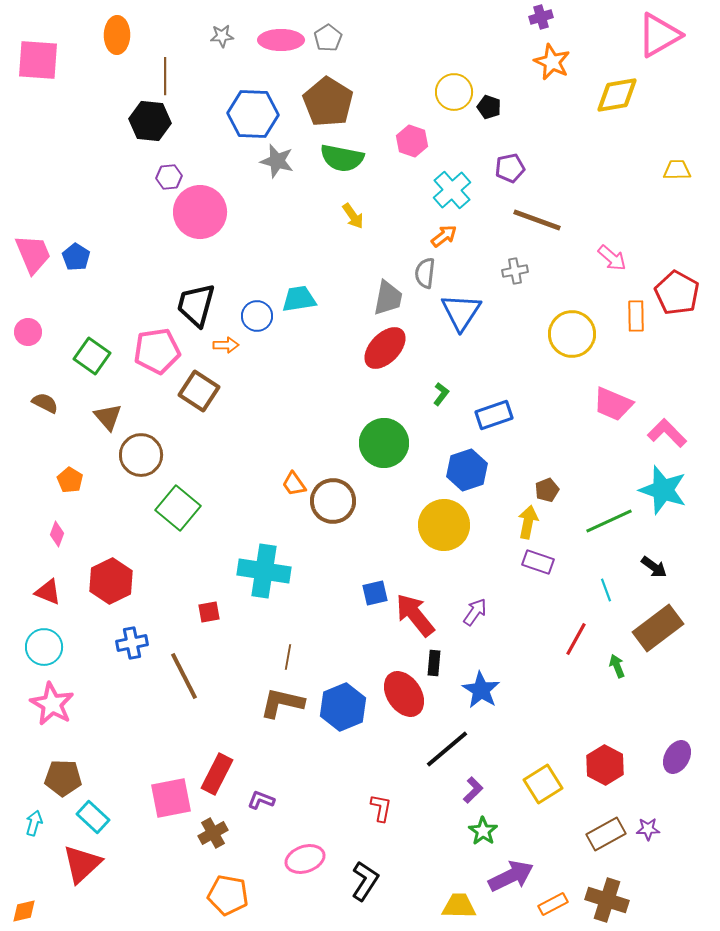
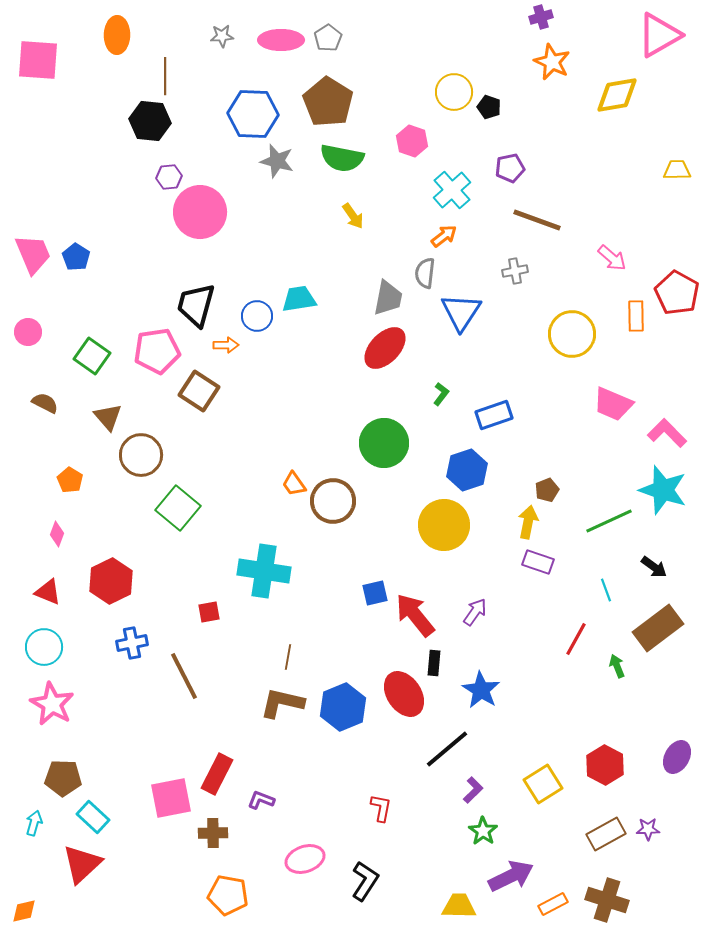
brown cross at (213, 833): rotated 28 degrees clockwise
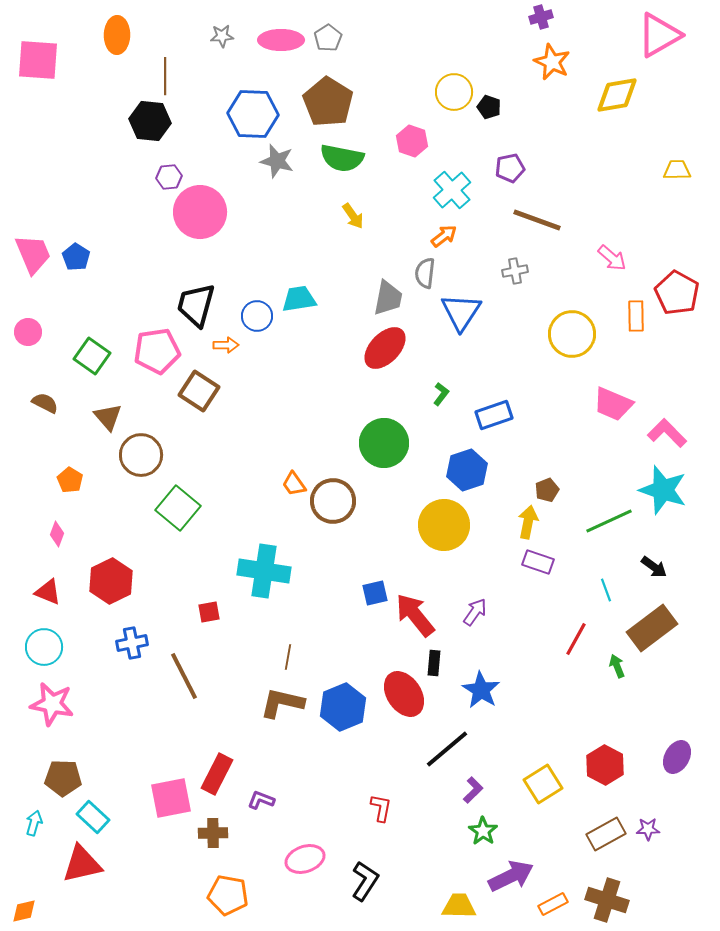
brown rectangle at (658, 628): moved 6 px left
pink star at (52, 704): rotated 18 degrees counterclockwise
red triangle at (82, 864): rotated 30 degrees clockwise
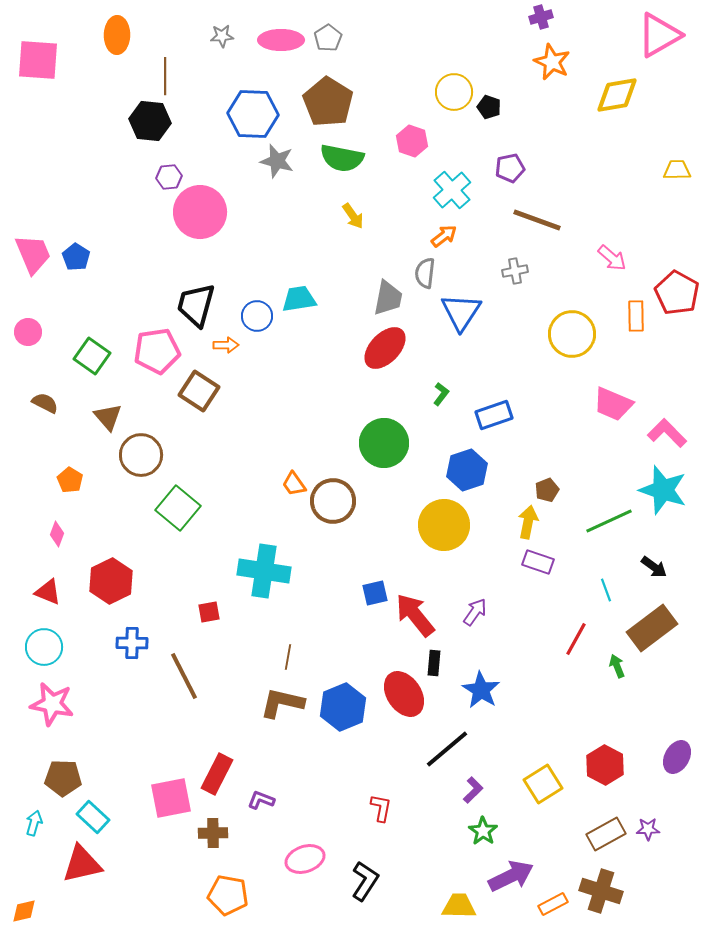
blue cross at (132, 643): rotated 12 degrees clockwise
brown cross at (607, 900): moved 6 px left, 9 px up
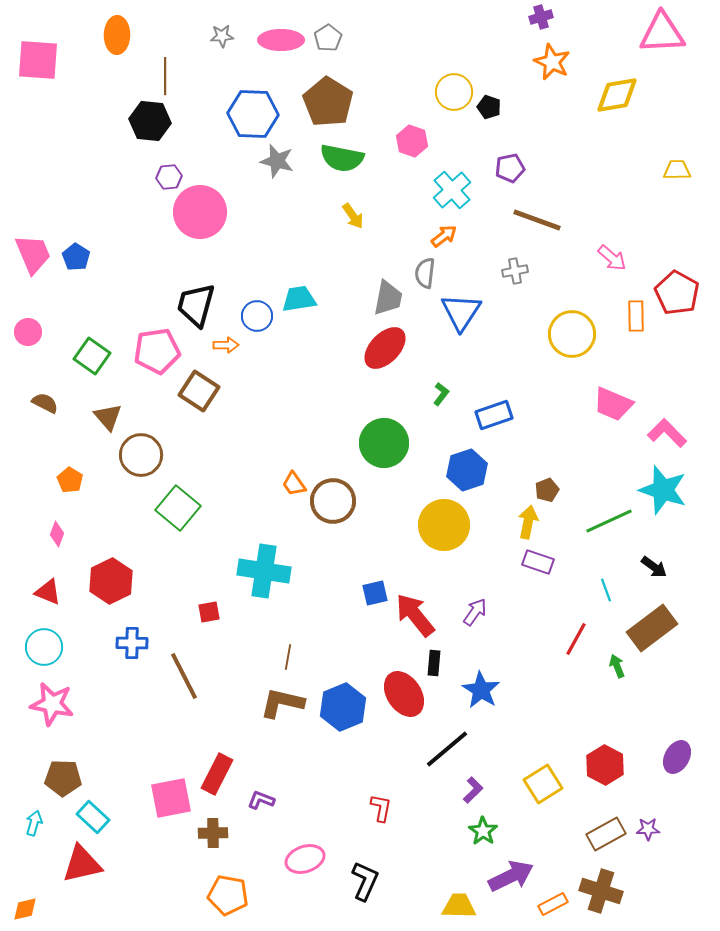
pink triangle at (659, 35): moved 3 px right, 2 px up; rotated 27 degrees clockwise
black L-shape at (365, 881): rotated 9 degrees counterclockwise
orange diamond at (24, 911): moved 1 px right, 2 px up
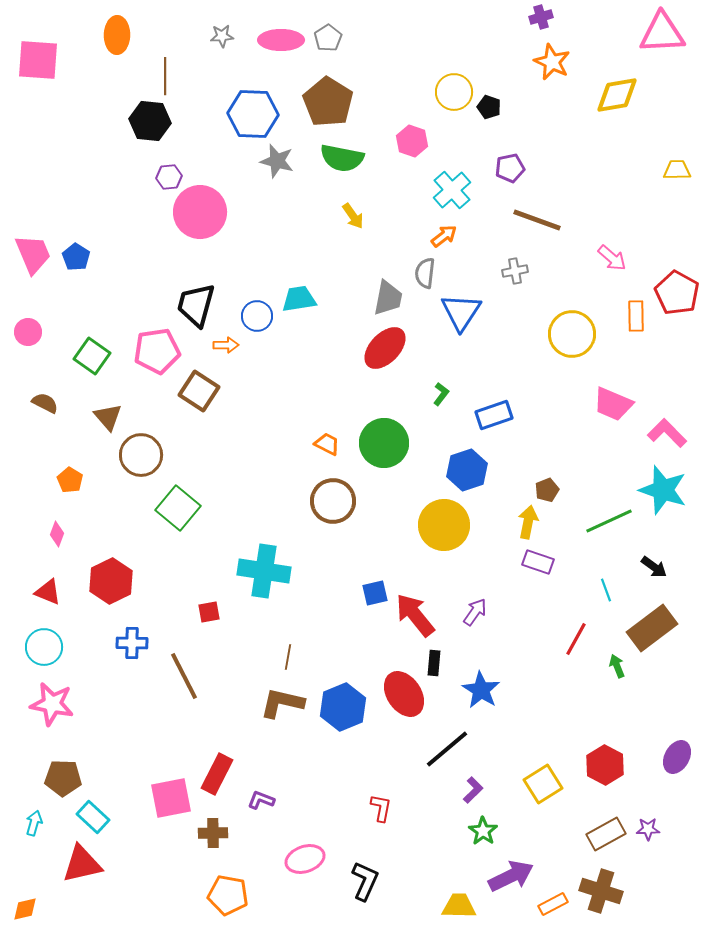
orange trapezoid at (294, 484): moved 33 px right, 40 px up; rotated 152 degrees clockwise
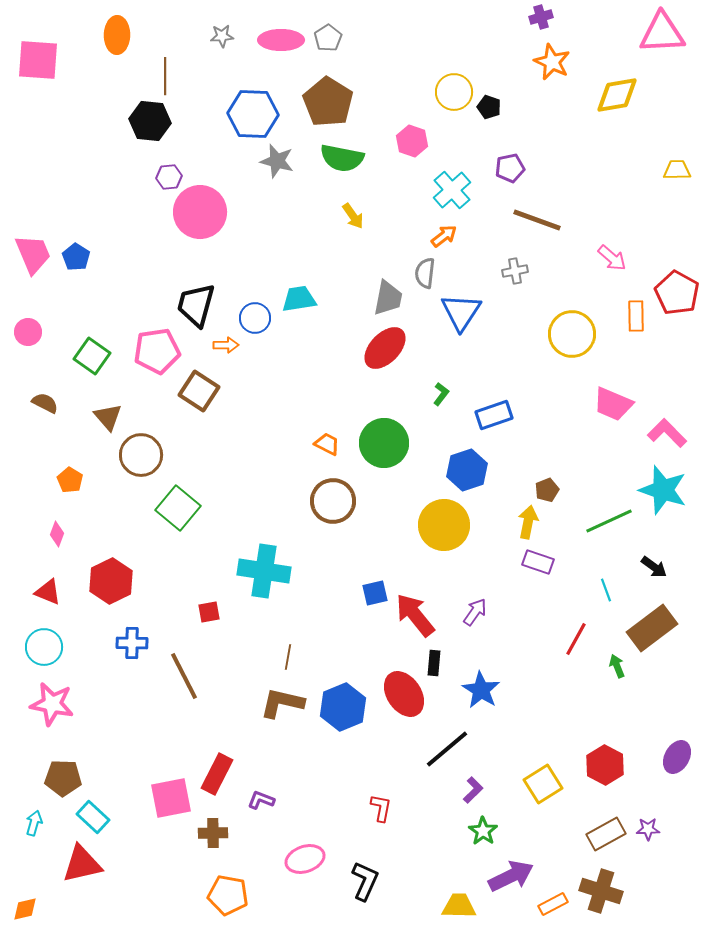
blue circle at (257, 316): moved 2 px left, 2 px down
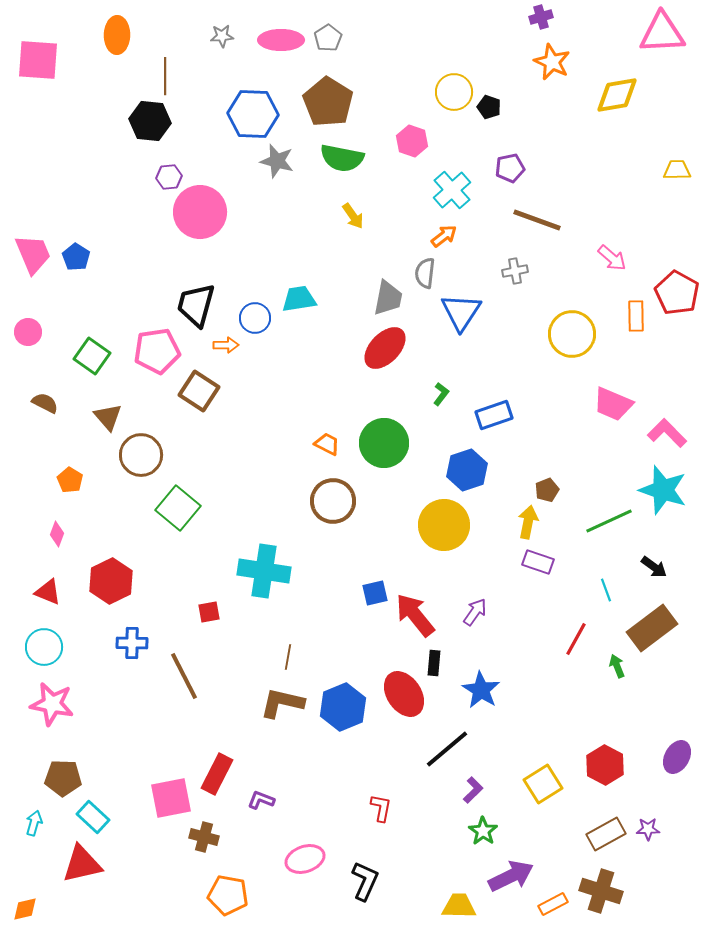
brown cross at (213, 833): moved 9 px left, 4 px down; rotated 16 degrees clockwise
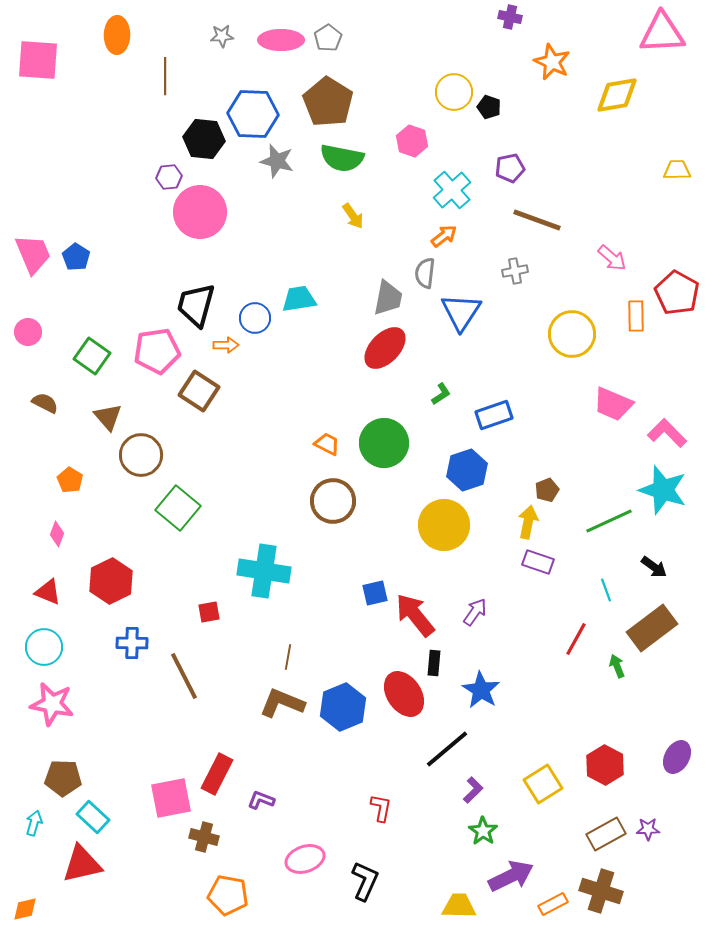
purple cross at (541, 17): moved 31 px left; rotated 30 degrees clockwise
black hexagon at (150, 121): moved 54 px right, 18 px down
green L-shape at (441, 394): rotated 20 degrees clockwise
brown L-shape at (282, 703): rotated 9 degrees clockwise
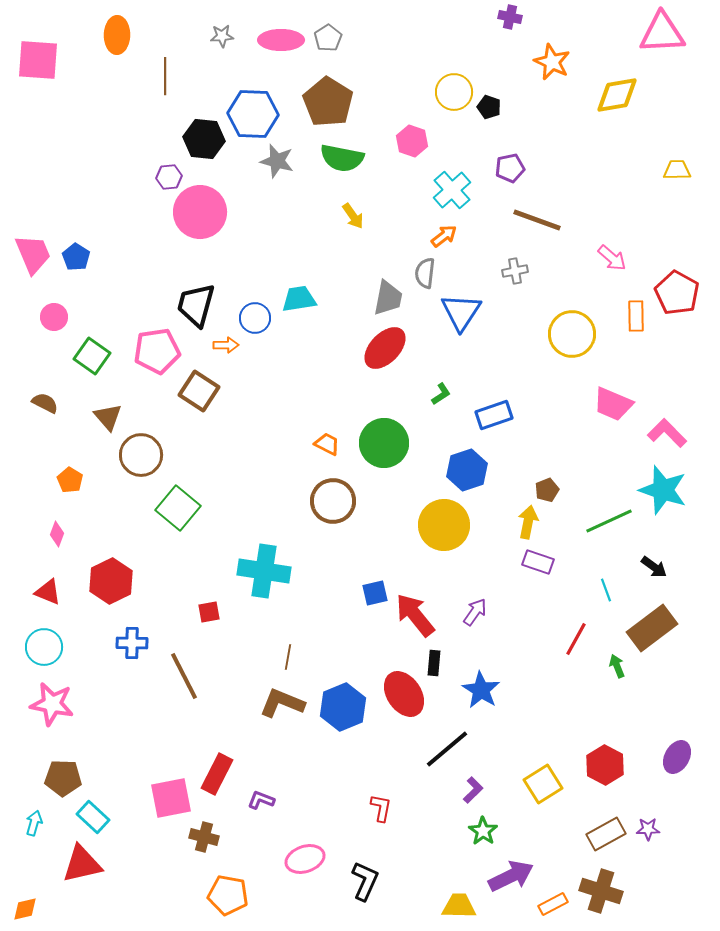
pink circle at (28, 332): moved 26 px right, 15 px up
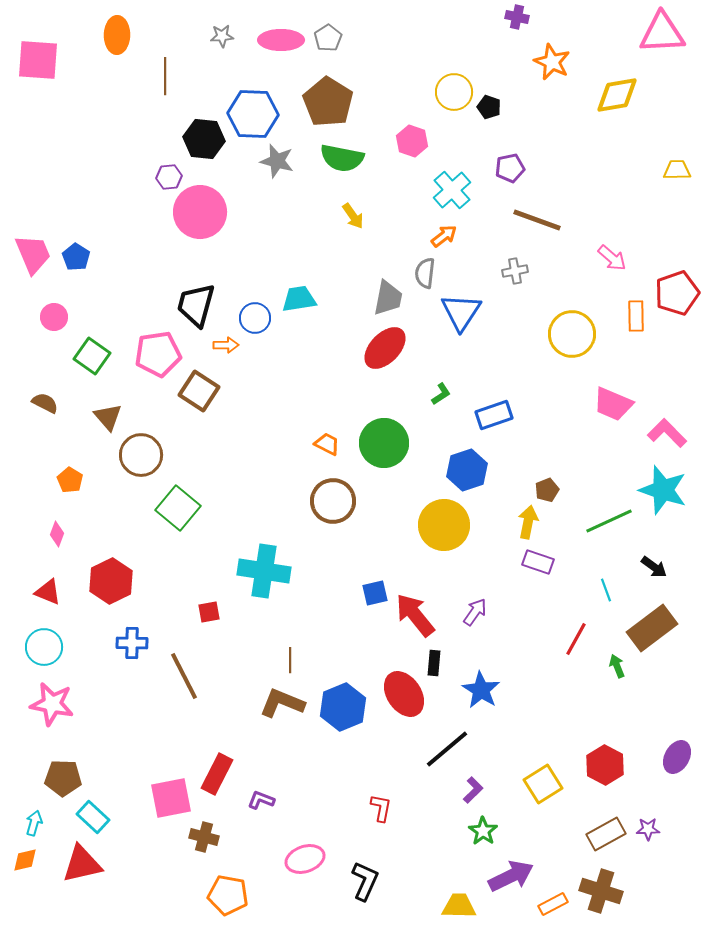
purple cross at (510, 17): moved 7 px right
red pentagon at (677, 293): rotated 24 degrees clockwise
pink pentagon at (157, 351): moved 1 px right, 3 px down
brown line at (288, 657): moved 2 px right, 3 px down; rotated 10 degrees counterclockwise
orange diamond at (25, 909): moved 49 px up
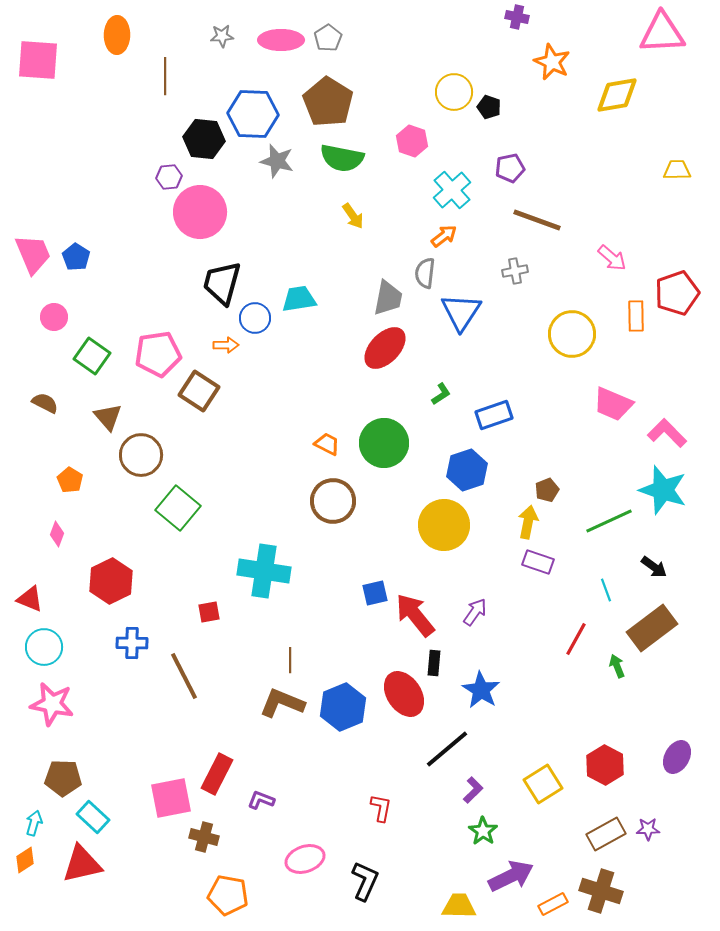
black trapezoid at (196, 305): moved 26 px right, 22 px up
red triangle at (48, 592): moved 18 px left, 7 px down
orange diamond at (25, 860): rotated 20 degrees counterclockwise
